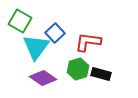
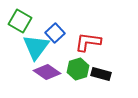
purple diamond: moved 4 px right, 6 px up
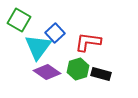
green square: moved 1 px left, 1 px up
cyan triangle: moved 2 px right
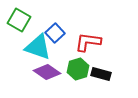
cyan triangle: rotated 48 degrees counterclockwise
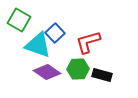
red L-shape: rotated 24 degrees counterclockwise
cyan triangle: moved 2 px up
green hexagon: rotated 15 degrees clockwise
black rectangle: moved 1 px right, 1 px down
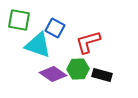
green square: rotated 20 degrees counterclockwise
blue square: moved 5 px up; rotated 18 degrees counterclockwise
purple diamond: moved 6 px right, 2 px down
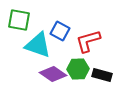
blue square: moved 5 px right, 3 px down
red L-shape: moved 1 px up
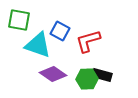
green hexagon: moved 9 px right, 10 px down
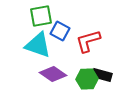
green square: moved 22 px right, 4 px up; rotated 20 degrees counterclockwise
